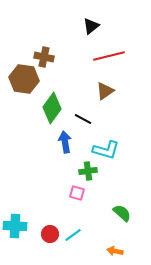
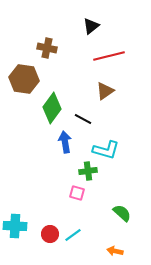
brown cross: moved 3 px right, 9 px up
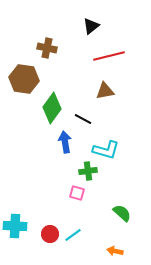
brown triangle: rotated 24 degrees clockwise
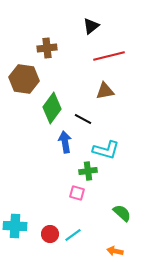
brown cross: rotated 18 degrees counterclockwise
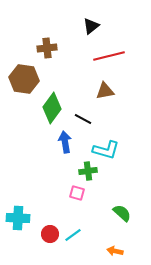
cyan cross: moved 3 px right, 8 px up
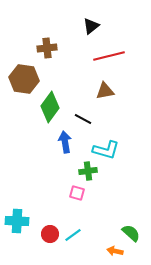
green diamond: moved 2 px left, 1 px up
green semicircle: moved 9 px right, 20 px down
cyan cross: moved 1 px left, 3 px down
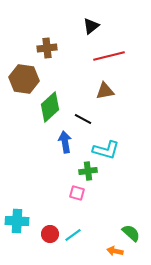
green diamond: rotated 12 degrees clockwise
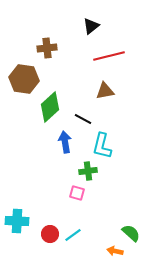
cyan L-shape: moved 4 px left, 4 px up; rotated 88 degrees clockwise
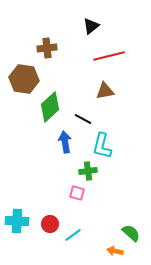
red circle: moved 10 px up
